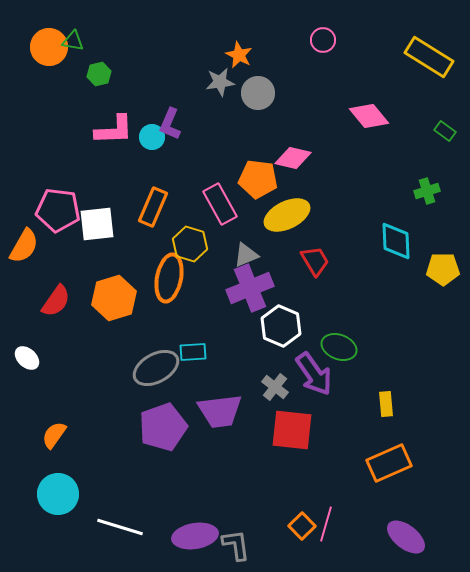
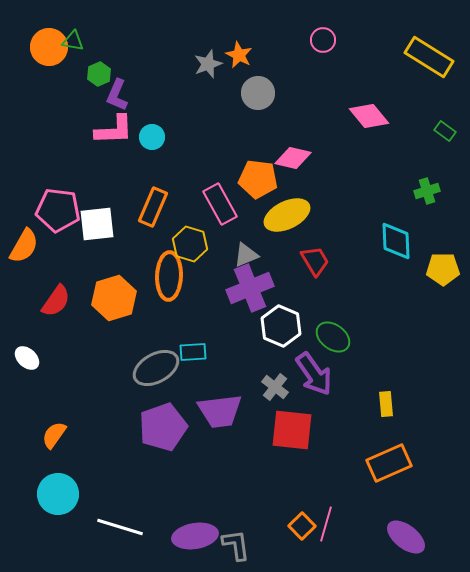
green hexagon at (99, 74): rotated 10 degrees counterclockwise
gray star at (220, 82): moved 12 px left, 18 px up; rotated 12 degrees counterclockwise
purple L-shape at (170, 124): moved 53 px left, 29 px up
orange ellipse at (169, 278): moved 2 px up; rotated 9 degrees counterclockwise
green ellipse at (339, 347): moved 6 px left, 10 px up; rotated 16 degrees clockwise
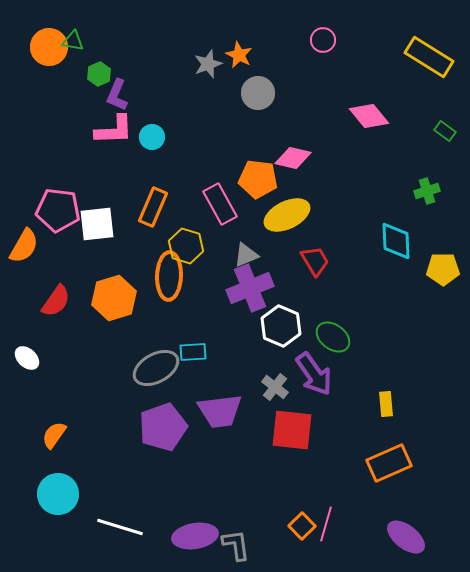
yellow hexagon at (190, 244): moved 4 px left, 2 px down
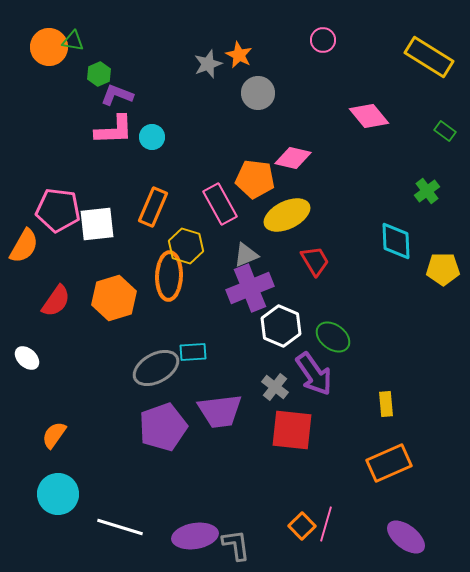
purple L-shape at (117, 95): rotated 88 degrees clockwise
orange pentagon at (258, 179): moved 3 px left
green cross at (427, 191): rotated 20 degrees counterclockwise
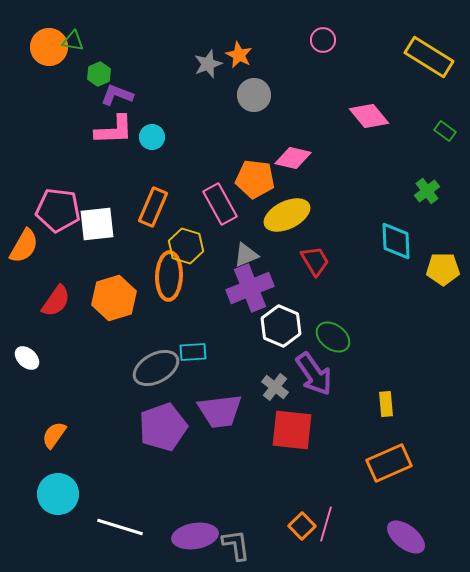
gray circle at (258, 93): moved 4 px left, 2 px down
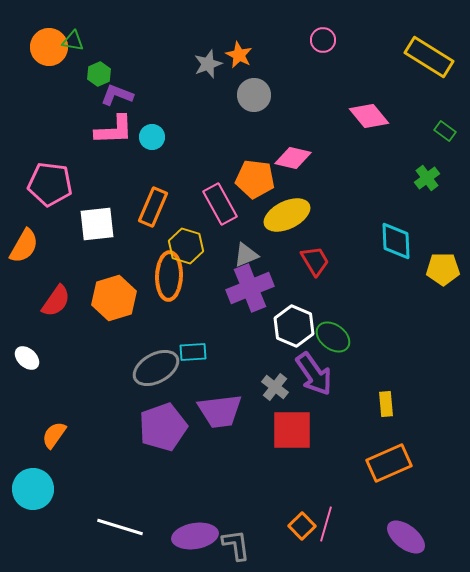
green cross at (427, 191): moved 13 px up
pink pentagon at (58, 210): moved 8 px left, 26 px up
white hexagon at (281, 326): moved 13 px right
red square at (292, 430): rotated 6 degrees counterclockwise
cyan circle at (58, 494): moved 25 px left, 5 px up
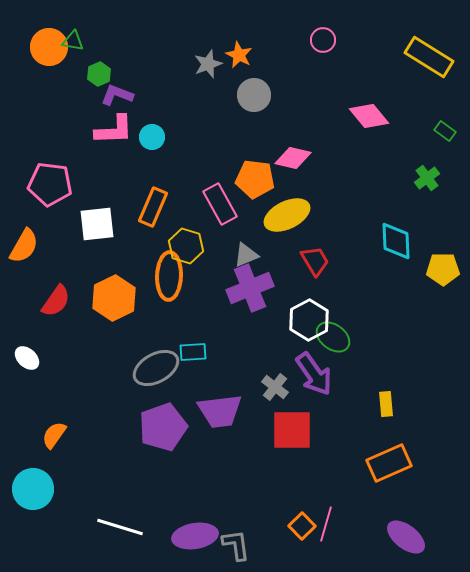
orange hexagon at (114, 298): rotated 9 degrees counterclockwise
white hexagon at (294, 326): moved 15 px right, 6 px up; rotated 9 degrees clockwise
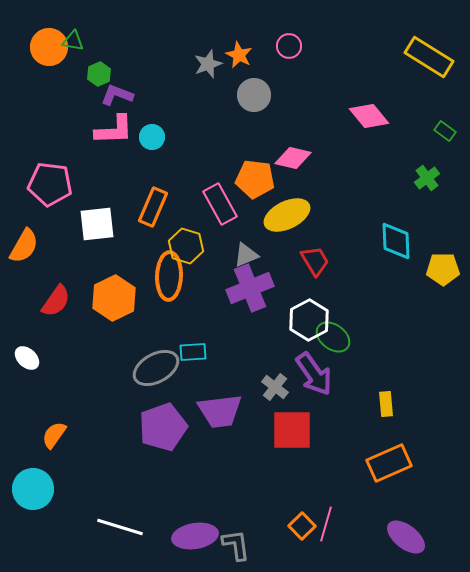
pink circle at (323, 40): moved 34 px left, 6 px down
